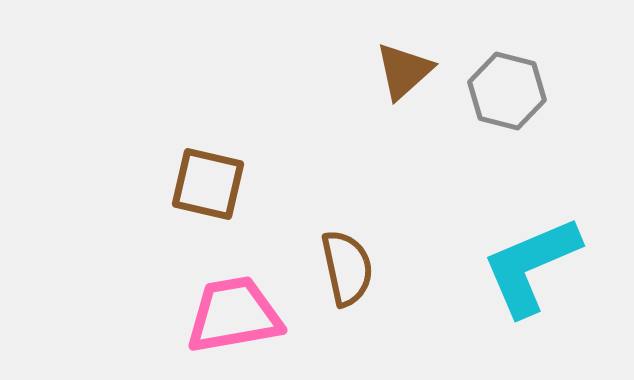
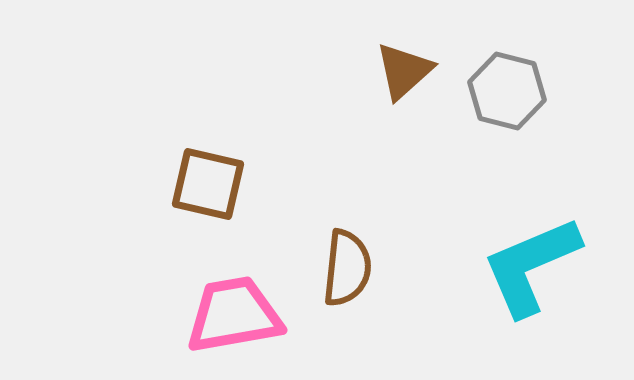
brown semicircle: rotated 18 degrees clockwise
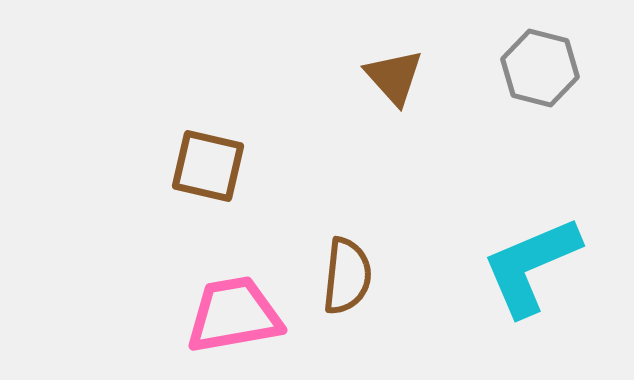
brown triangle: moved 10 px left, 6 px down; rotated 30 degrees counterclockwise
gray hexagon: moved 33 px right, 23 px up
brown square: moved 18 px up
brown semicircle: moved 8 px down
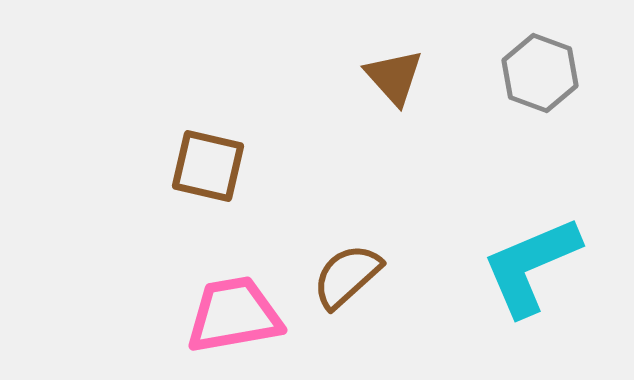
gray hexagon: moved 5 px down; rotated 6 degrees clockwise
brown semicircle: rotated 138 degrees counterclockwise
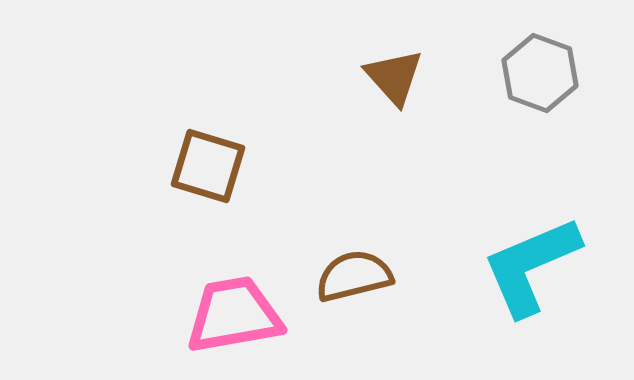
brown square: rotated 4 degrees clockwise
brown semicircle: moved 7 px right; rotated 28 degrees clockwise
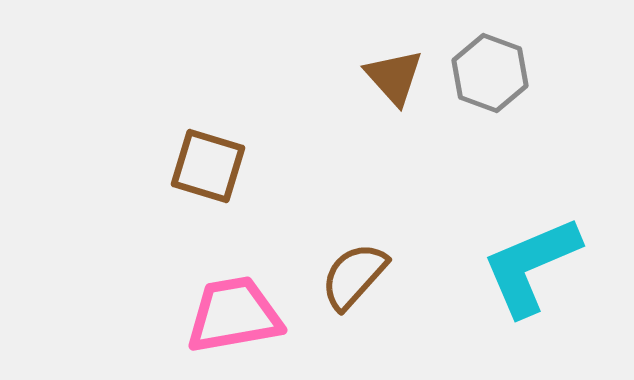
gray hexagon: moved 50 px left
brown semicircle: rotated 34 degrees counterclockwise
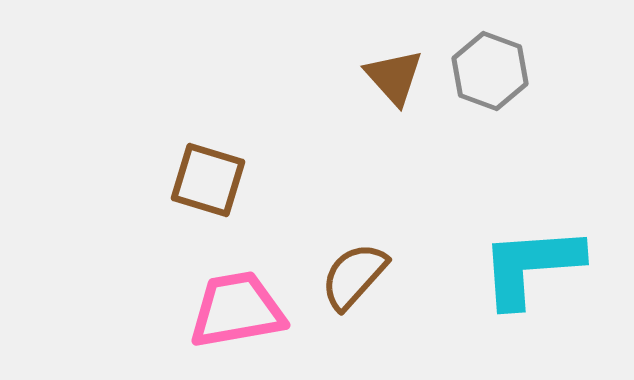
gray hexagon: moved 2 px up
brown square: moved 14 px down
cyan L-shape: rotated 19 degrees clockwise
pink trapezoid: moved 3 px right, 5 px up
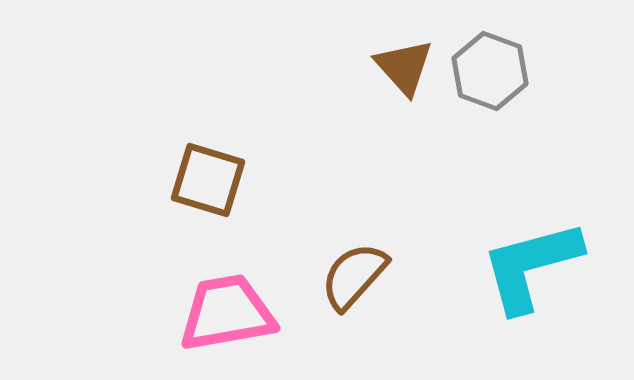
brown triangle: moved 10 px right, 10 px up
cyan L-shape: rotated 11 degrees counterclockwise
pink trapezoid: moved 10 px left, 3 px down
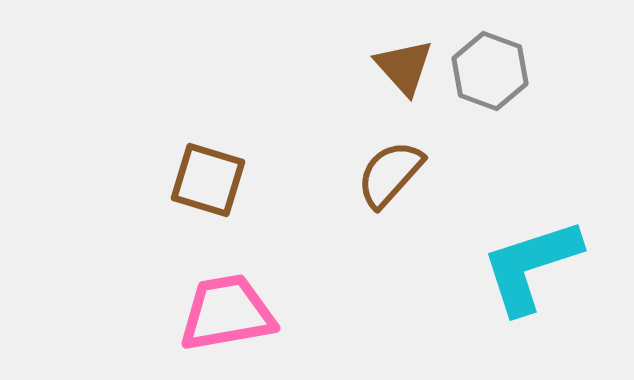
cyan L-shape: rotated 3 degrees counterclockwise
brown semicircle: moved 36 px right, 102 px up
